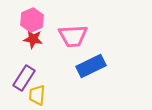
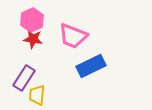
pink trapezoid: rotated 24 degrees clockwise
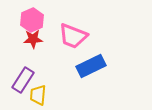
red star: rotated 12 degrees counterclockwise
purple rectangle: moved 1 px left, 2 px down
yellow trapezoid: moved 1 px right
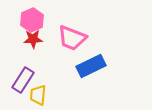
pink trapezoid: moved 1 px left, 2 px down
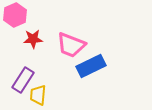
pink hexagon: moved 17 px left, 5 px up
pink trapezoid: moved 1 px left, 7 px down
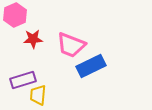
purple rectangle: rotated 40 degrees clockwise
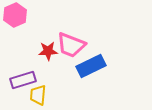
red star: moved 15 px right, 12 px down
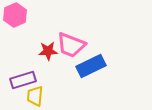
yellow trapezoid: moved 3 px left, 1 px down
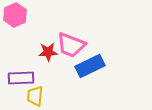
red star: moved 1 px down
blue rectangle: moved 1 px left
purple rectangle: moved 2 px left, 2 px up; rotated 15 degrees clockwise
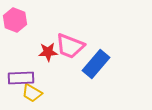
pink hexagon: moved 5 px down; rotated 15 degrees counterclockwise
pink trapezoid: moved 1 px left, 1 px down
blue rectangle: moved 6 px right, 2 px up; rotated 24 degrees counterclockwise
yellow trapezoid: moved 3 px left, 3 px up; rotated 65 degrees counterclockwise
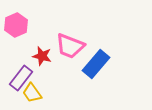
pink hexagon: moved 1 px right, 5 px down; rotated 15 degrees clockwise
red star: moved 6 px left, 4 px down; rotated 18 degrees clockwise
purple rectangle: rotated 50 degrees counterclockwise
yellow trapezoid: rotated 25 degrees clockwise
